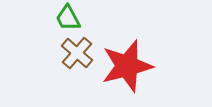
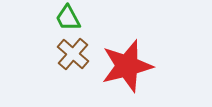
brown cross: moved 4 px left, 1 px down
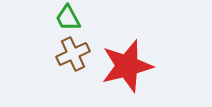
brown cross: rotated 24 degrees clockwise
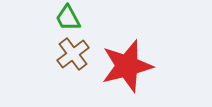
brown cross: rotated 12 degrees counterclockwise
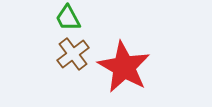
red star: moved 3 px left, 1 px down; rotated 28 degrees counterclockwise
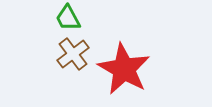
red star: moved 2 px down
